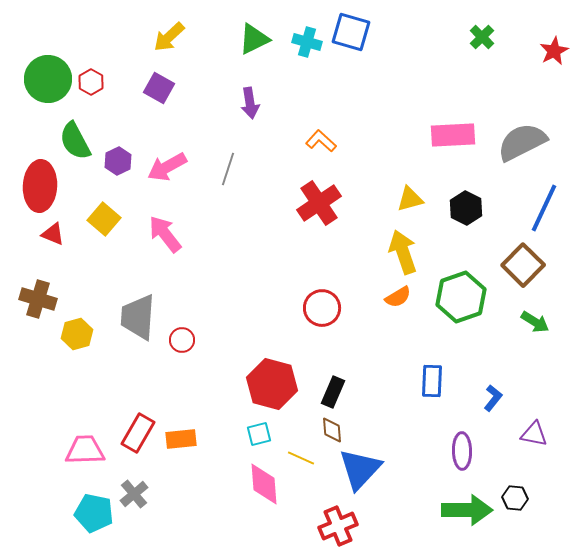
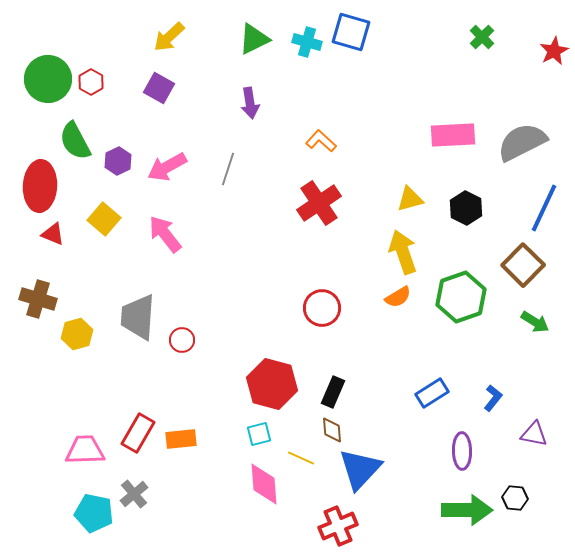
blue rectangle at (432, 381): moved 12 px down; rotated 56 degrees clockwise
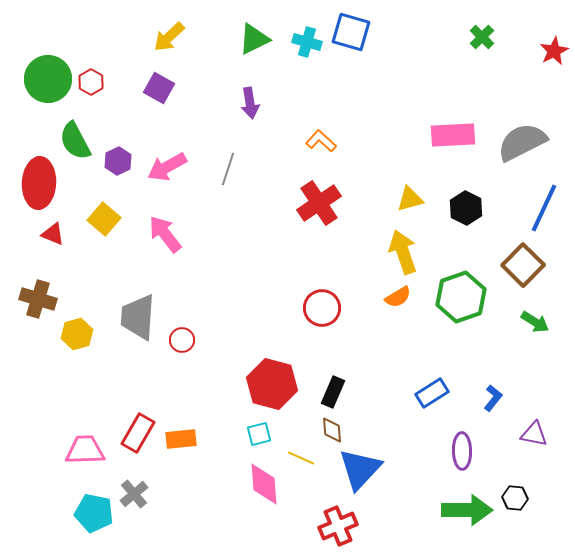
red ellipse at (40, 186): moved 1 px left, 3 px up
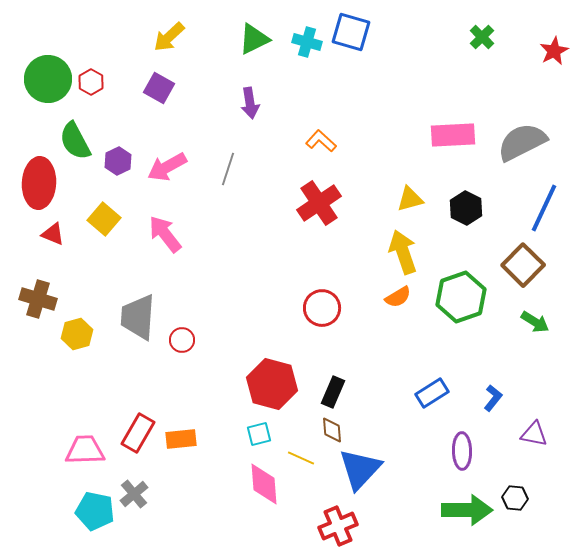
cyan pentagon at (94, 513): moved 1 px right, 2 px up
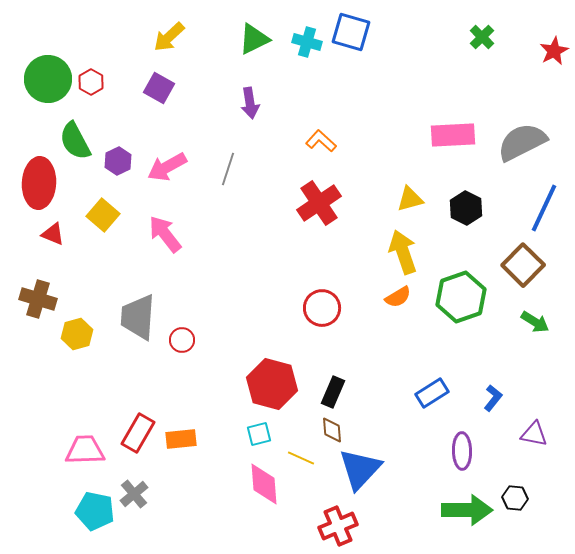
yellow square at (104, 219): moved 1 px left, 4 px up
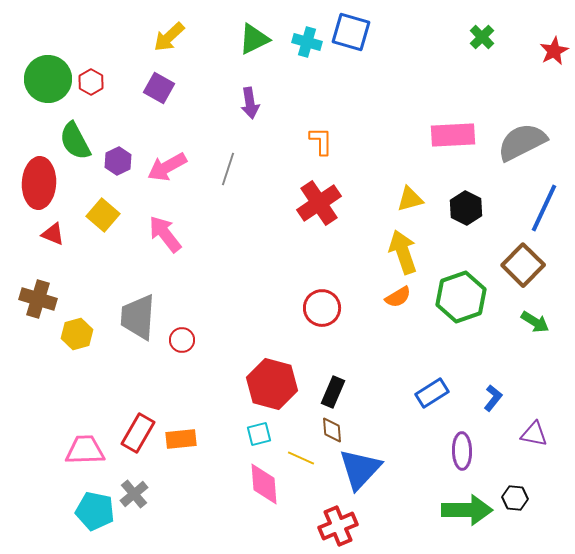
orange L-shape at (321, 141): rotated 48 degrees clockwise
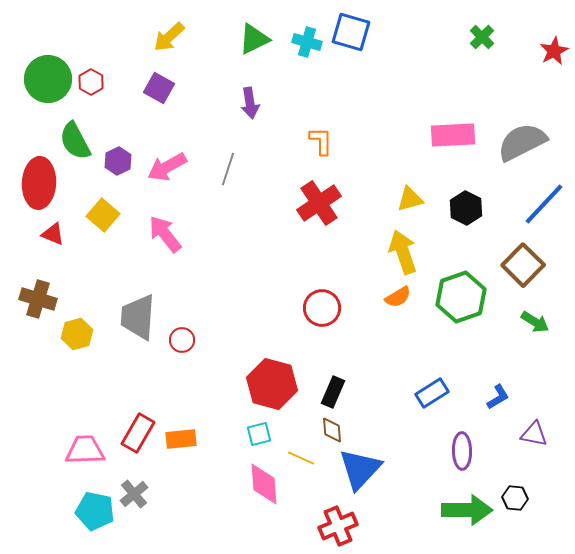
blue line at (544, 208): moved 4 px up; rotated 18 degrees clockwise
blue L-shape at (493, 398): moved 5 px right, 1 px up; rotated 20 degrees clockwise
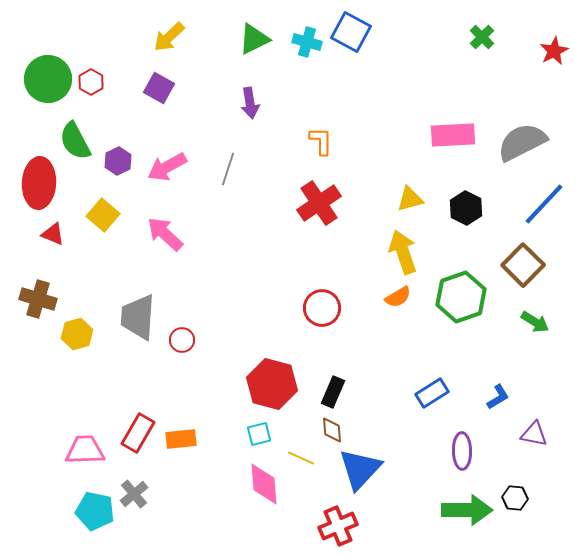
blue square at (351, 32): rotated 12 degrees clockwise
pink arrow at (165, 234): rotated 9 degrees counterclockwise
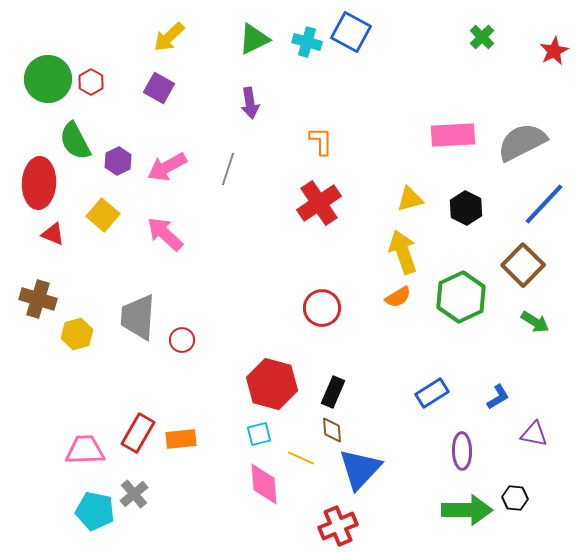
green hexagon at (461, 297): rotated 6 degrees counterclockwise
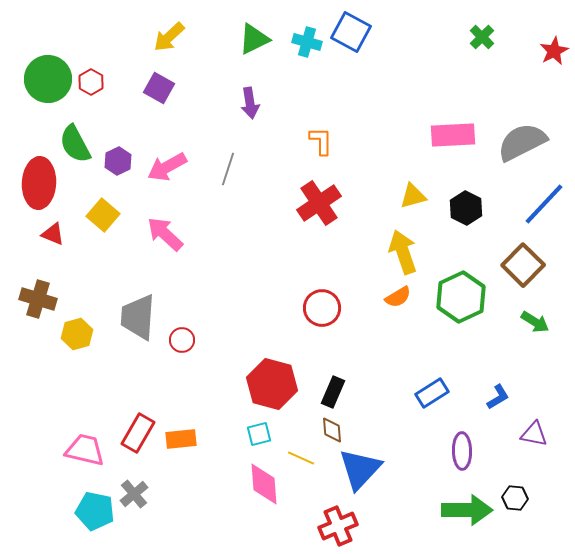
green semicircle at (75, 141): moved 3 px down
yellow triangle at (410, 199): moved 3 px right, 3 px up
pink trapezoid at (85, 450): rotated 15 degrees clockwise
